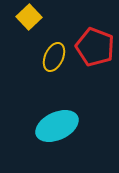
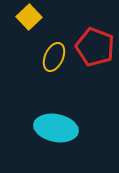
cyan ellipse: moved 1 px left, 2 px down; rotated 36 degrees clockwise
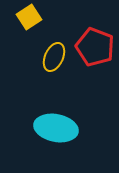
yellow square: rotated 10 degrees clockwise
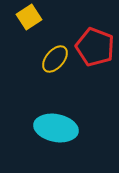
yellow ellipse: moved 1 px right, 2 px down; rotated 16 degrees clockwise
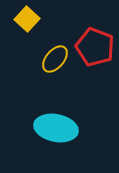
yellow square: moved 2 px left, 2 px down; rotated 15 degrees counterclockwise
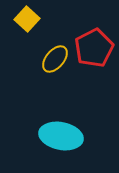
red pentagon: moved 1 px left, 1 px down; rotated 24 degrees clockwise
cyan ellipse: moved 5 px right, 8 px down
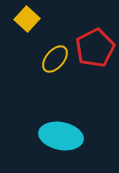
red pentagon: moved 1 px right
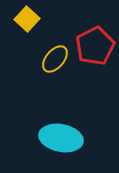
red pentagon: moved 2 px up
cyan ellipse: moved 2 px down
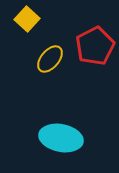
yellow ellipse: moved 5 px left
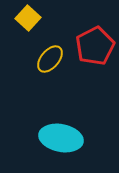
yellow square: moved 1 px right, 1 px up
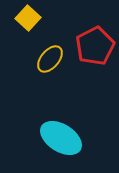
cyan ellipse: rotated 21 degrees clockwise
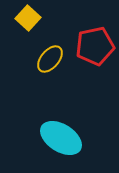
red pentagon: rotated 15 degrees clockwise
